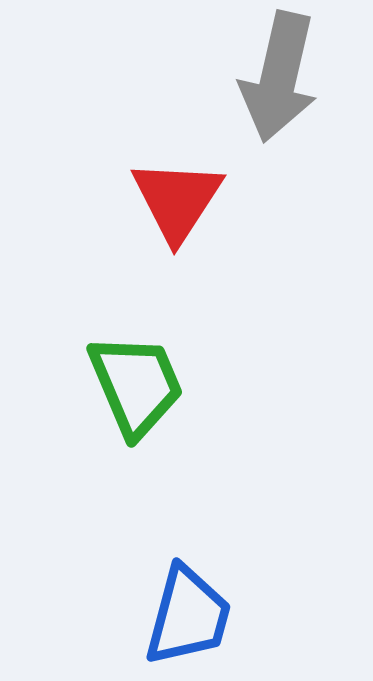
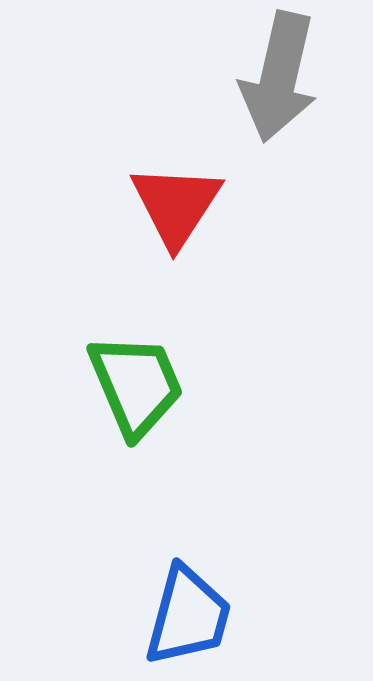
red triangle: moved 1 px left, 5 px down
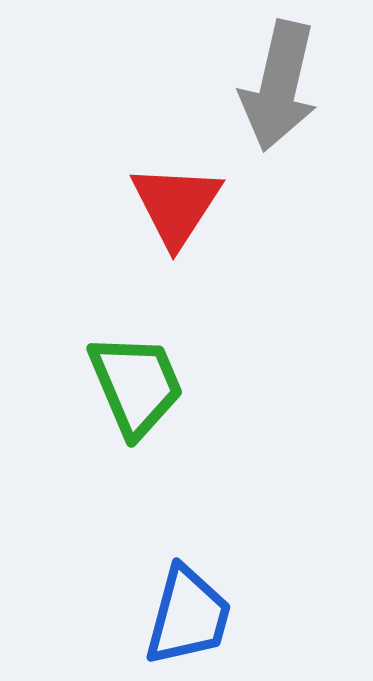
gray arrow: moved 9 px down
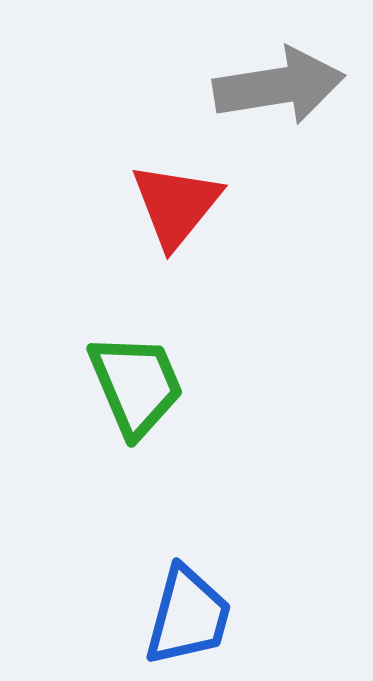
gray arrow: rotated 112 degrees counterclockwise
red triangle: rotated 6 degrees clockwise
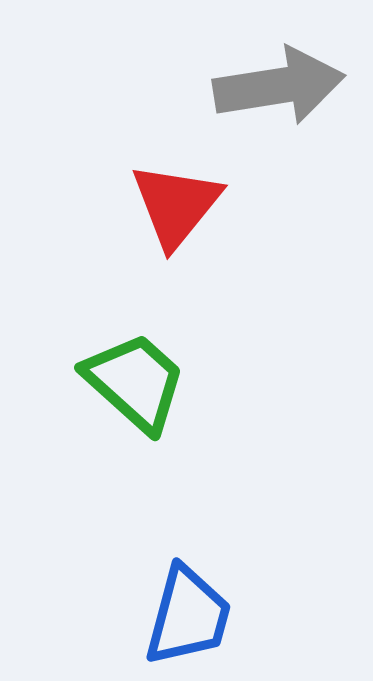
green trapezoid: moved 1 px left, 3 px up; rotated 25 degrees counterclockwise
